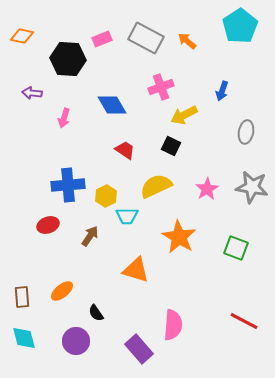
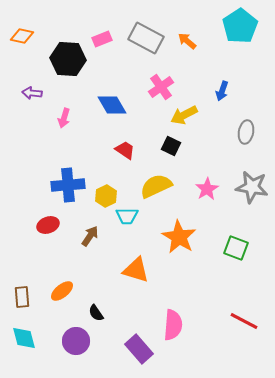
pink cross: rotated 15 degrees counterclockwise
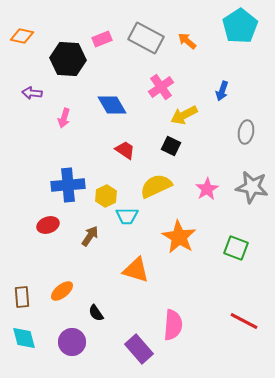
purple circle: moved 4 px left, 1 px down
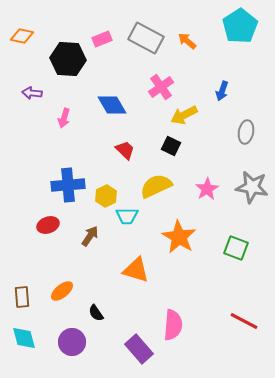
red trapezoid: rotated 10 degrees clockwise
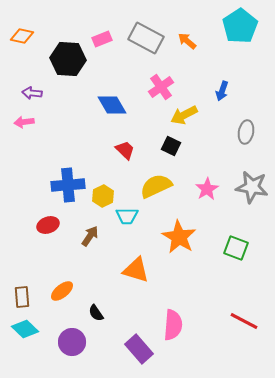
pink arrow: moved 40 px left, 4 px down; rotated 66 degrees clockwise
yellow hexagon: moved 3 px left
cyan diamond: moved 1 px right, 9 px up; rotated 32 degrees counterclockwise
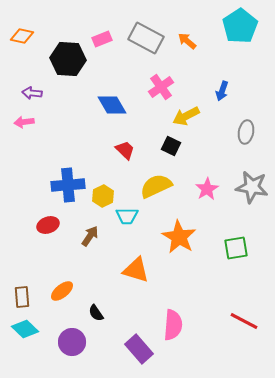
yellow arrow: moved 2 px right, 1 px down
green square: rotated 30 degrees counterclockwise
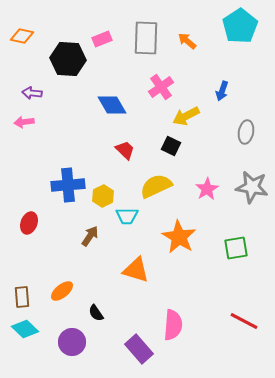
gray rectangle: rotated 64 degrees clockwise
red ellipse: moved 19 px left, 2 px up; rotated 50 degrees counterclockwise
